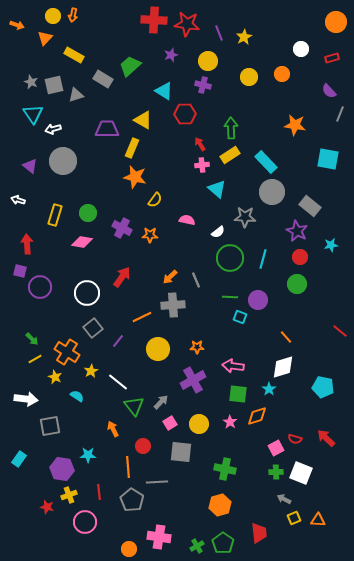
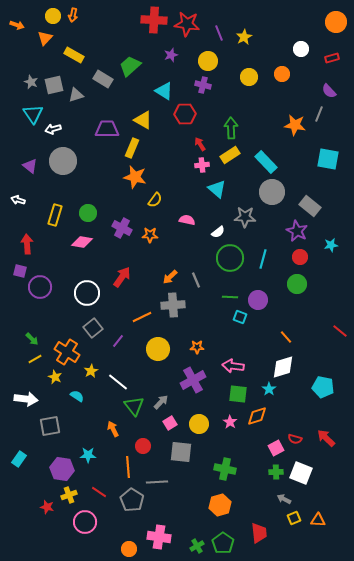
gray line at (340, 114): moved 21 px left
red line at (99, 492): rotated 49 degrees counterclockwise
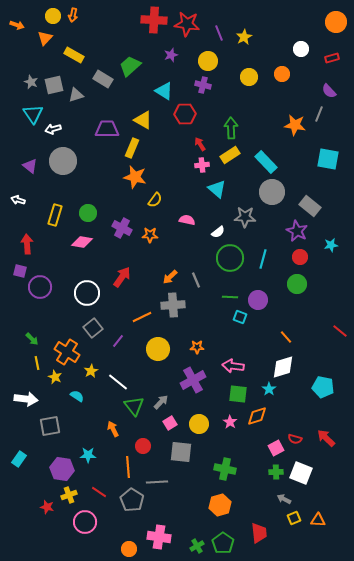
yellow line at (35, 359): moved 2 px right, 4 px down; rotated 72 degrees counterclockwise
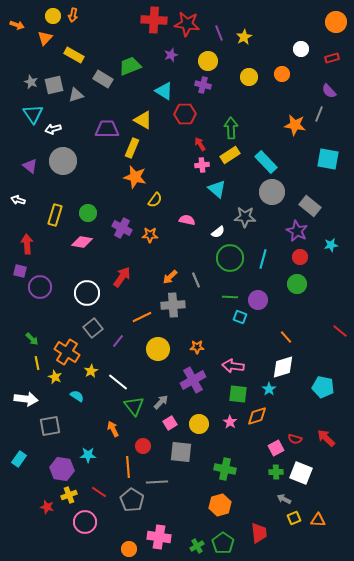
green trapezoid at (130, 66): rotated 20 degrees clockwise
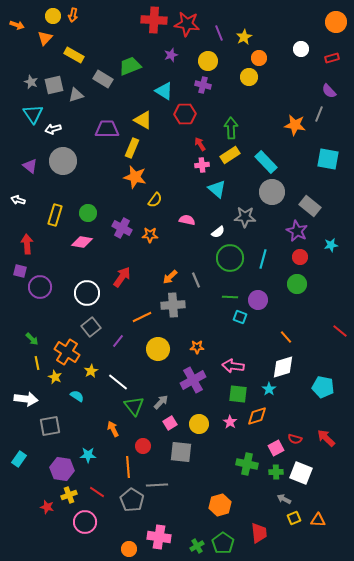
orange circle at (282, 74): moved 23 px left, 16 px up
gray square at (93, 328): moved 2 px left, 1 px up
green cross at (225, 469): moved 22 px right, 5 px up
gray line at (157, 482): moved 3 px down
red line at (99, 492): moved 2 px left
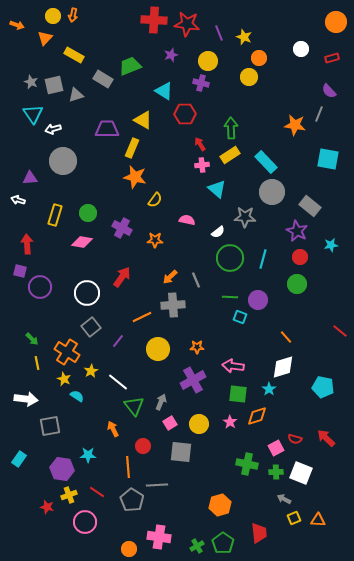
yellow star at (244, 37): rotated 21 degrees counterclockwise
purple cross at (203, 85): moved 2 px left, 2 px up
purple triangle at (30, 166): moved 12 px down; rotated 42 degrees counterclockwise
orange star at (150, 235): moved 5 px right, 5 px down
yellow star at (55, 377): moved 9 px right, 2 px down
gray arrow at (161, 402): rotated 21 degrees counterclockwise
